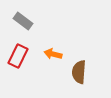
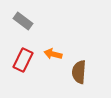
red rectangle: moved 5 px right, 4 px down
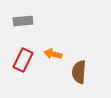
gray rectangle: rotated 42 degrees counterclockwise
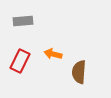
red rectangle: moved 3 px left, 1 px down
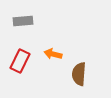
brown semicircle: moved 2 px down
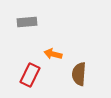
gray rectangle: moved 4 px right, 1 px down
red rectangle: moved 10 px right, 14 px down
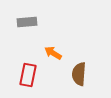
orange arrow: moved 1 px up; rotated 18 degrees clockwise
red rectangle: moved 2 px left; rotated 15 degrees counterclockwise
